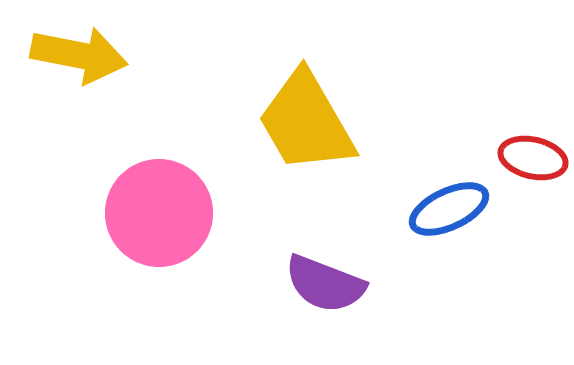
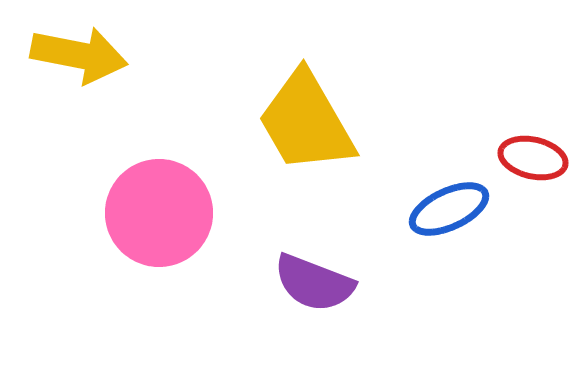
purple semicircle: moved 11 px left, 1 px up
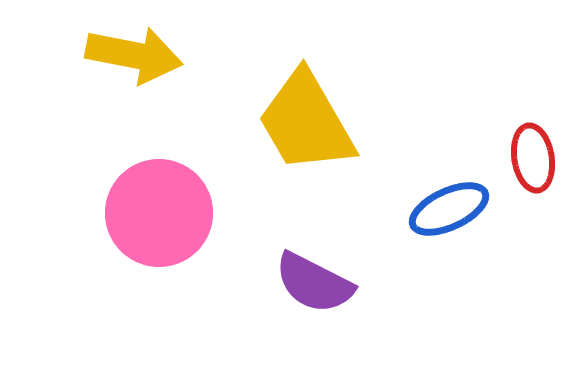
yellow arrow: moved 55 px right
red ellipse: rotated 68 degrees clockwise
purple semicircle: rotated 6 degrees clockwise
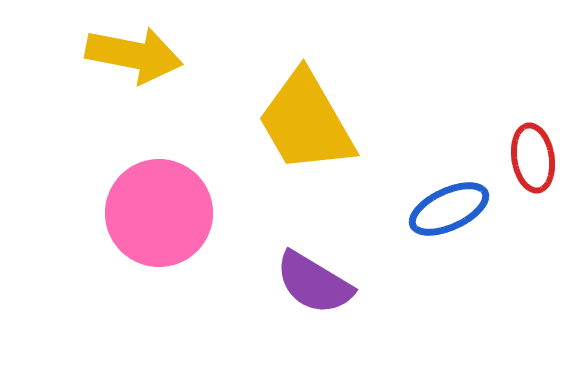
purple semicircle: rotated 4 degrees clockwise
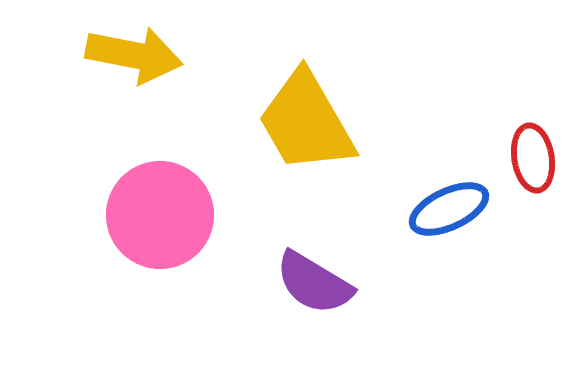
pink circle: moved 1 px right, 2 px down
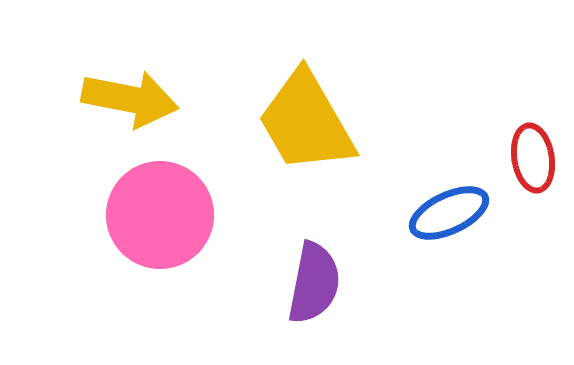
yellow arrow: moved 4 px left, 44 px down
blue ellipse: moved 4 px down
purple semicircle: rotated 110 degrees counterclockwise
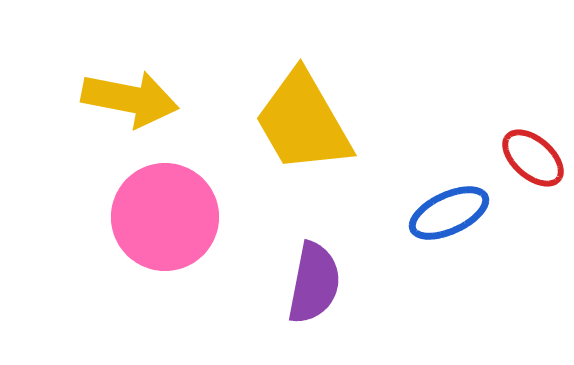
yellow trapezoid: moved 3 px left
red ellipse: rotated 40 degrees counterclockwise
pink circle: moved 5 px right, 2 px down
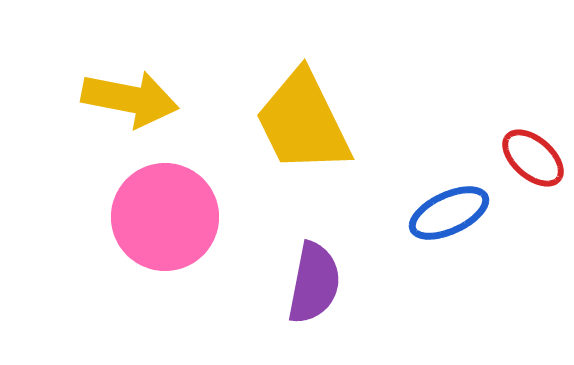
yellow trapezoid: rotated 4 degrees clockwise
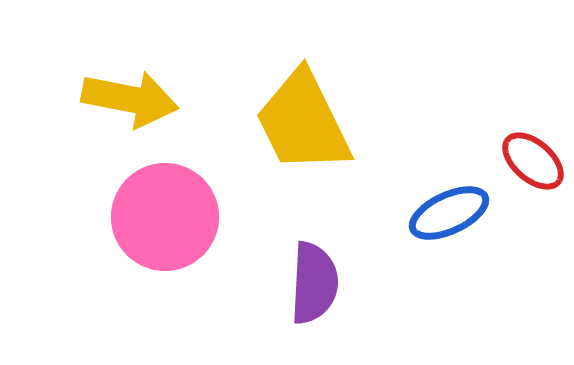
red ellipse: moved 3 px down
purple semicircle: rotated 8 degrees counterclockwise
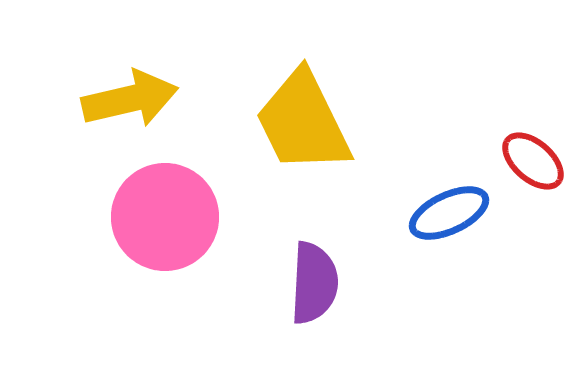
yellow arrow: rotated 24 degrees counterclockwise
